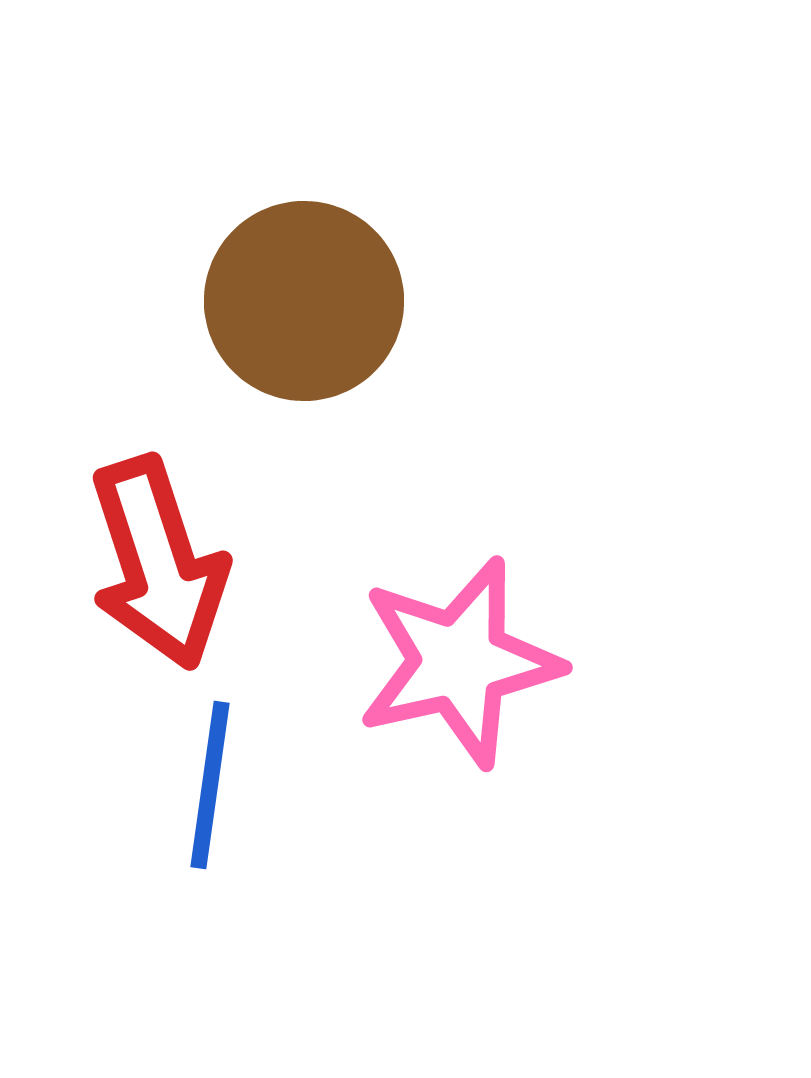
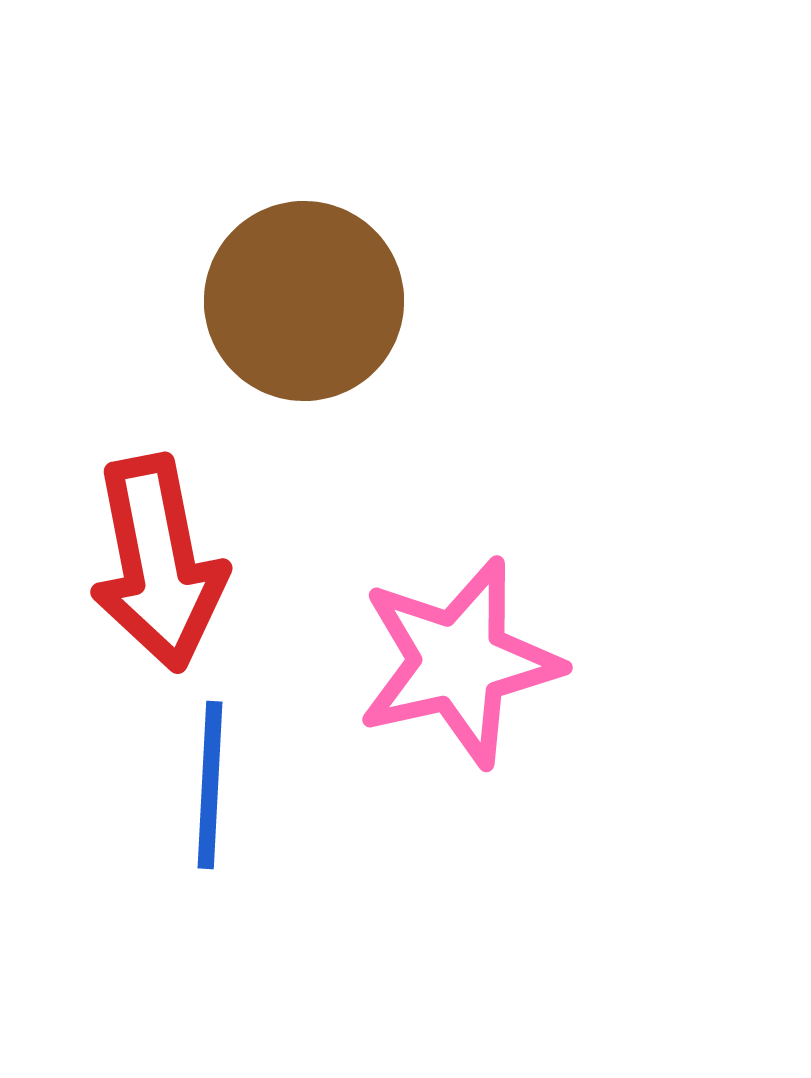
red arrow: rotated 7 degrees clockwise
blue line: rotated 5 degrees counterclockwise
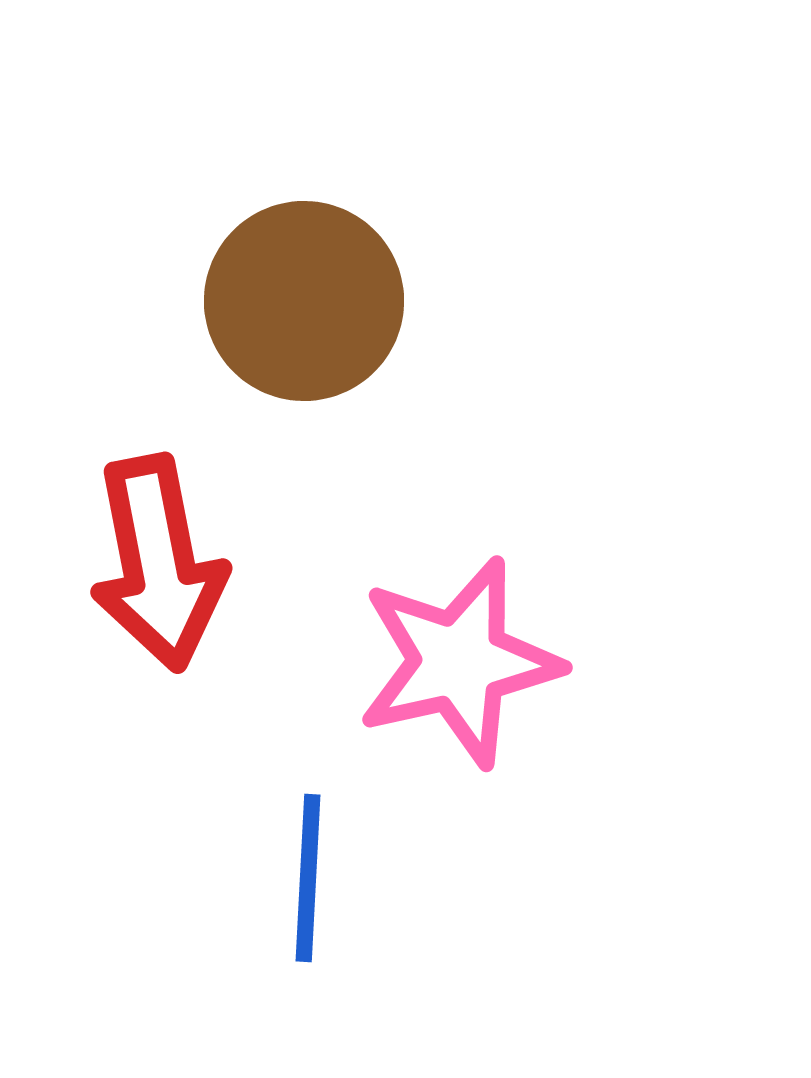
blue line: moved 98 px right, 93 px down
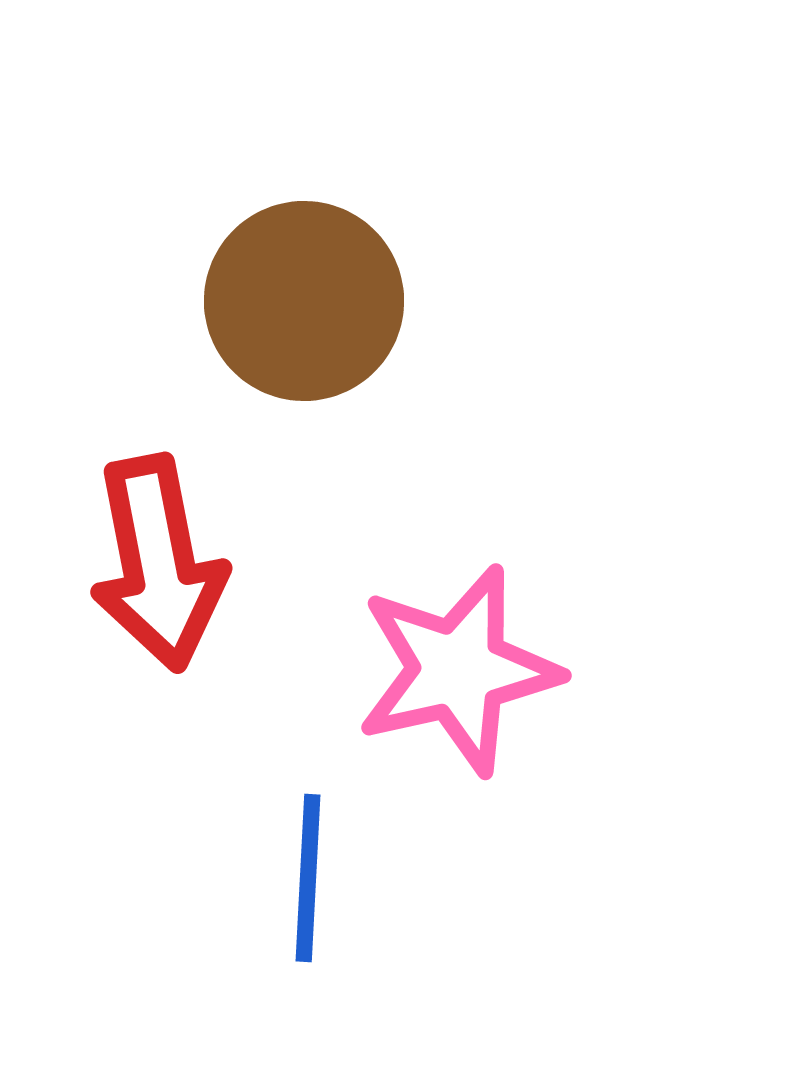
pink star: moved 1 px left, 8 px down
